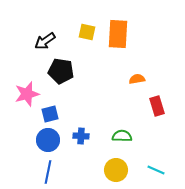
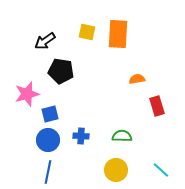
cyan line: moved 5 px right; rotated 18 degrees clockwise
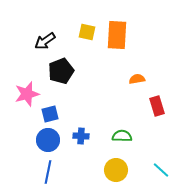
orange rectangle: moved 1 px left, 1 px down
black pentagon: rotated 30 degrees counterclockwise
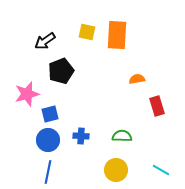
cyan line: rotated 12 degrees counterclockwise
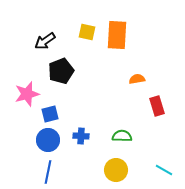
cyan line: moved 3 px right
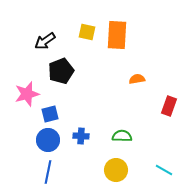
red rectangle: moved 12 px right; rotated 36 degrees clockwise
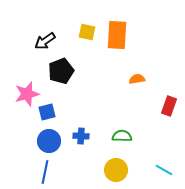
blue square: moved 3 px left, 2 px up
blue circle: moved 1 px right, 1 px down
blue line: moved 3 px left
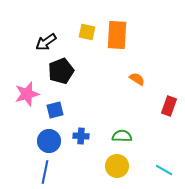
black arrow: moved 1 px right, 1 px down
orange semicircle: rotated 42 degrees clockwise
blue square: moved 8 px right, 2 px up
yellow circle: moved 1 px right, 4 px up
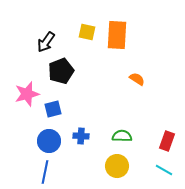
black arrow: rotated 20 degrees counterclockwise
red rectangle: moved 2 px left, 35 px down
blue square: moved 2 px left, 1 px up
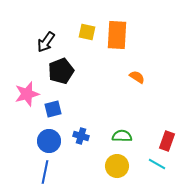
orange semicircle: moved 2 px up
blue cross: rotated 14 degrees clockwise
cyan line: moved 7 px left, 6 px up
